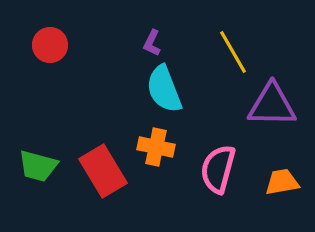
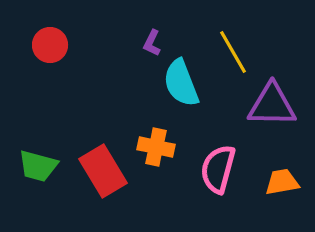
cyan semicircle: moved 17 px right, 6 px up
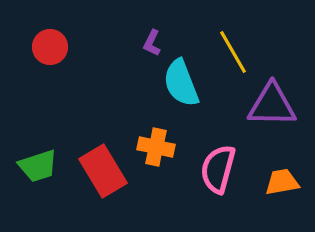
red circle: moved 2 px down
green trapezoid: rotated 33 degrees counterclockwise
